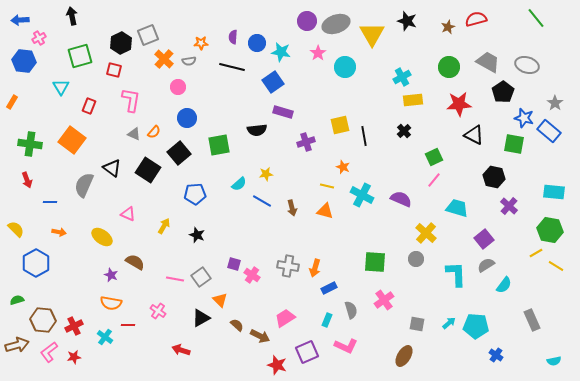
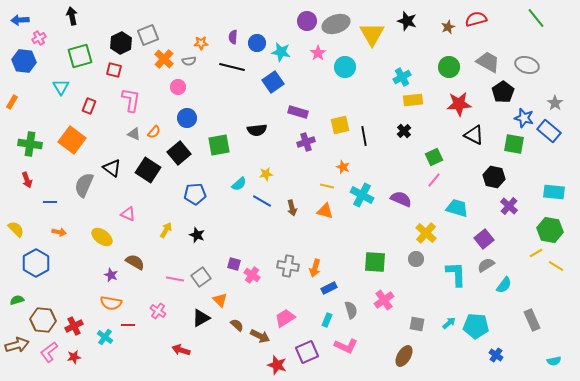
purple rectangle at (283, 112): moved 15 px right
yellow arrow at (164, 226): moved 2 px right, 4 px down
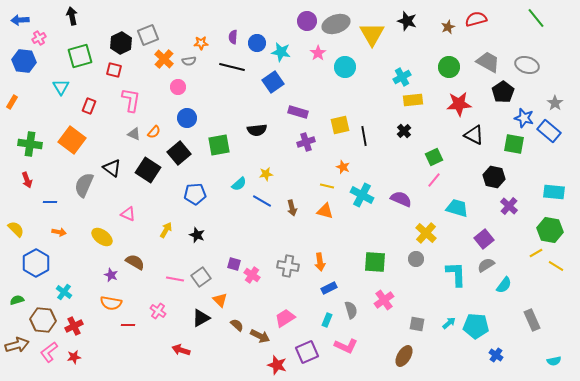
orange arrow at (315, 268): moved 5 px right, 6 px up; rotated 24 degrees counterclockwise
cyan cross at (105, 337): moved 41 px left, 45 px up
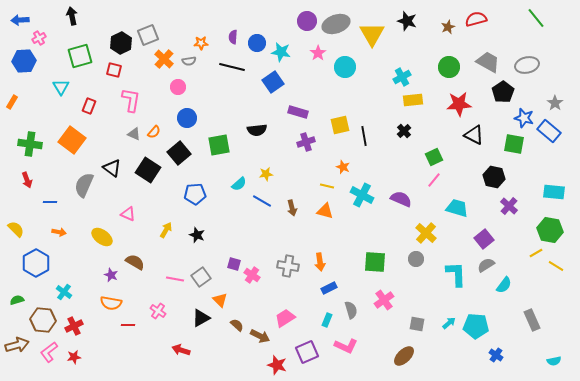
blue hexagon at (24, 61): rotated 10 degrees counterclockwise
gray ellipse at (527, 65): rotated 30 degrees counterclockwise
brown ellipse at (404, 356): rotated 15 degrees clockwise
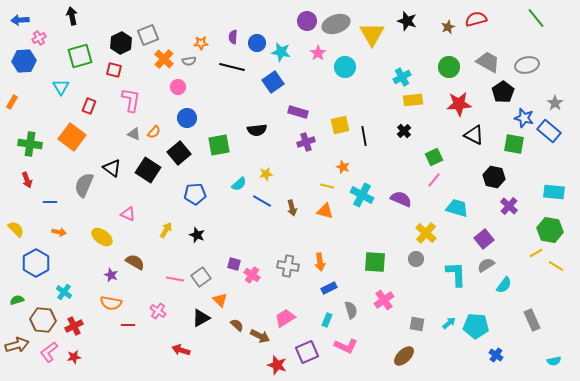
orange square at (72, 140): moved 3 px up
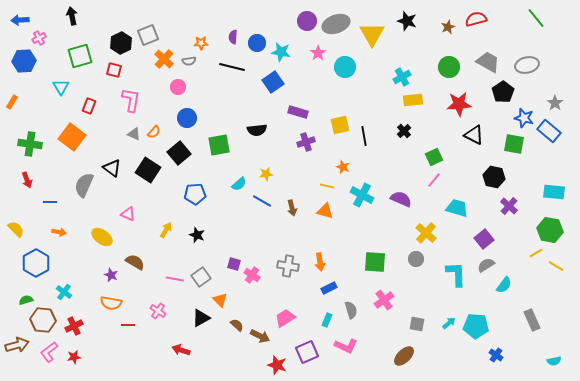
green semicircle at (17, 300): moved 9 px right
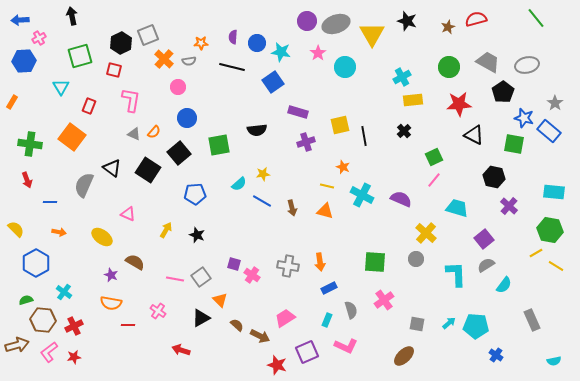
yellow star at (266, 174): moved 3 px left
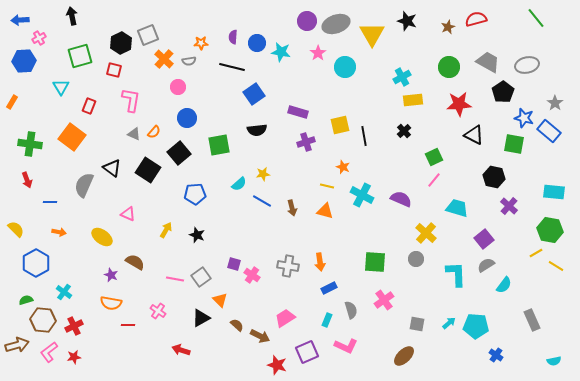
blue square at (273, 82): moved 19 px left, 12 px down
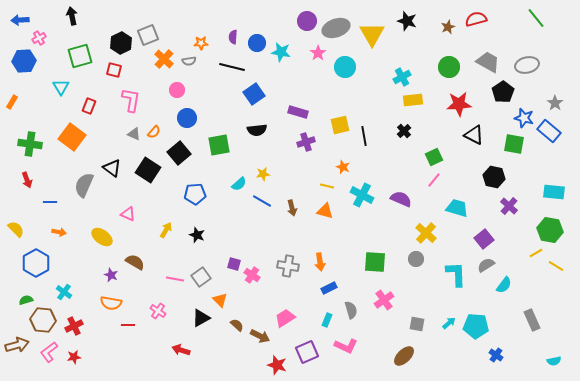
gray ellipse at (336, 24): moved 4 px down
pink circle at (178, 87): moved 1 px left, 3 px down
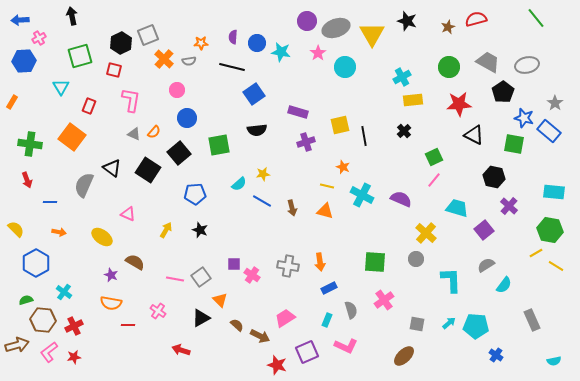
black star at (197, 235): moved 3 px right, 5 px up
purple square at (484, 239): moved 9 px up
purple square at (234, 264): rotated 16 degrees counterclockwise
cyan L-shape at (456, 274): moved 5 px left, 6 px down
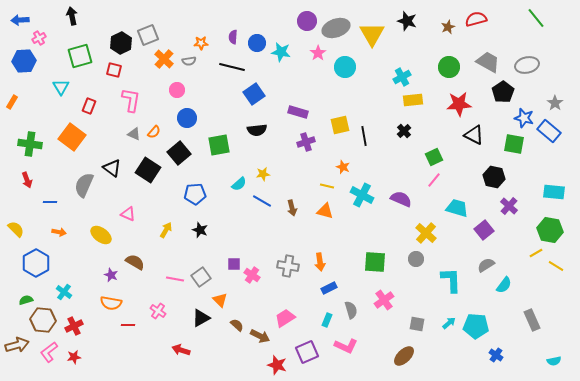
yellow ellipse at (102, 237): moved 1 px left, 2 px up
